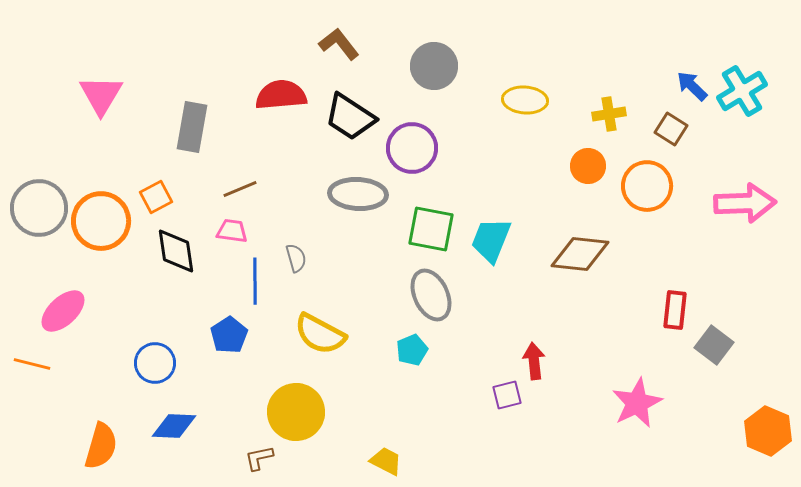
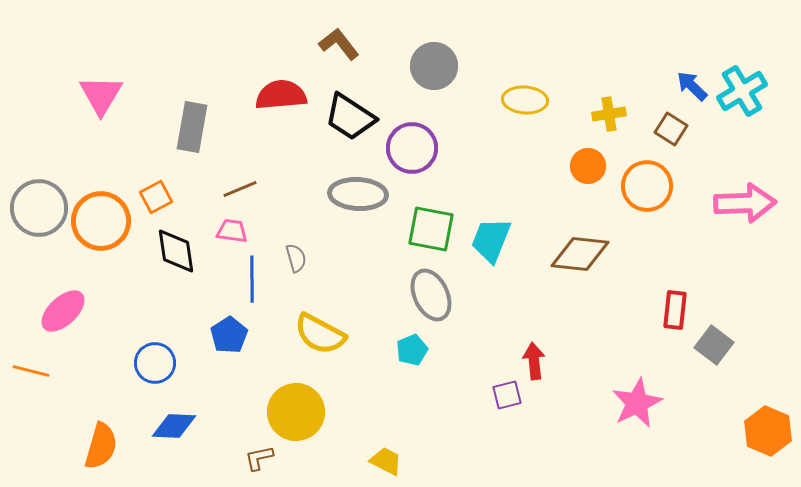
blue line at (255, 281): moved 3 px left, 2 px up
orange line at (32, 364): moved 1 px left, 7 px down
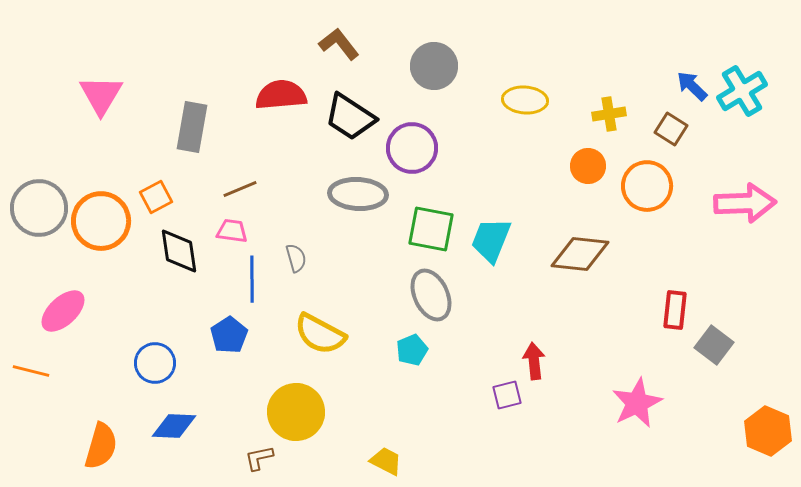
black diamond at (176, 251): moved 3 px right
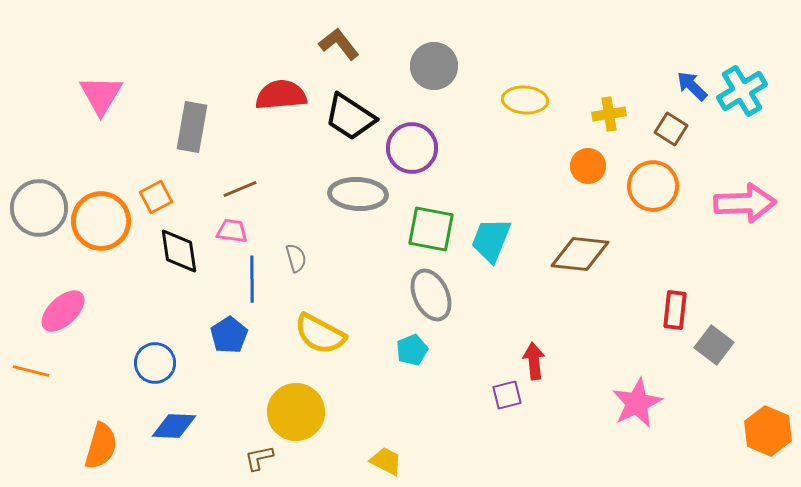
orange circle at (647, 186): moved 6 px right
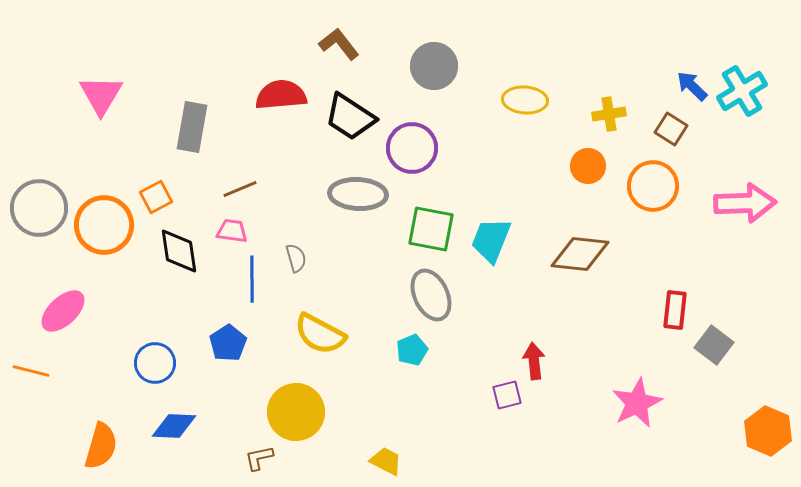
orange circle at (101, 221): moved 3 px right, 4 px down
blue pentagon at (229, 335): moved 1 px left, 8 px down
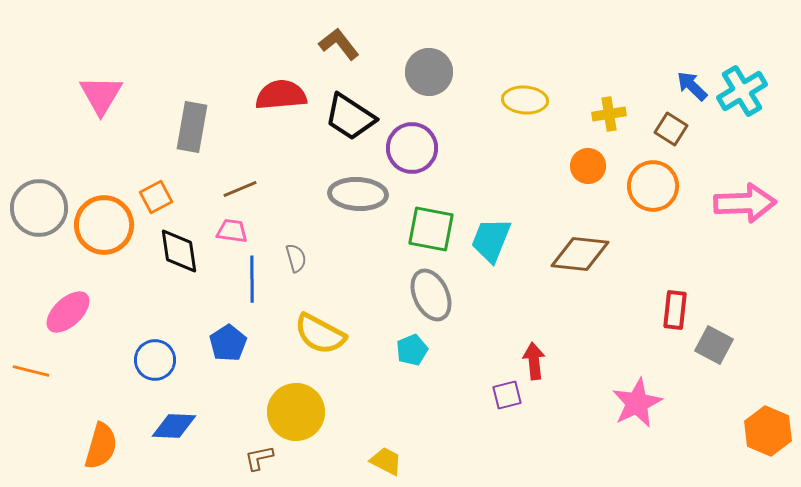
gray circle at (434, 66): moved 5 px left, 6 px down
pink ellipse at (63, 311): moved 5 px right, 1 px down
gray square at (714, 345): rotated 9 degrees counterclockwise
blue circle at (155, 363): moved 3 px up
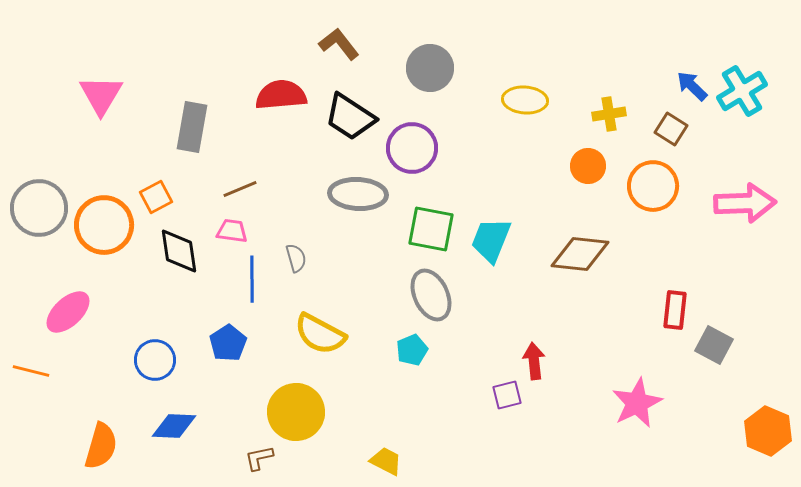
gray circle at (429, 72): moved 1 px right, 4 px up
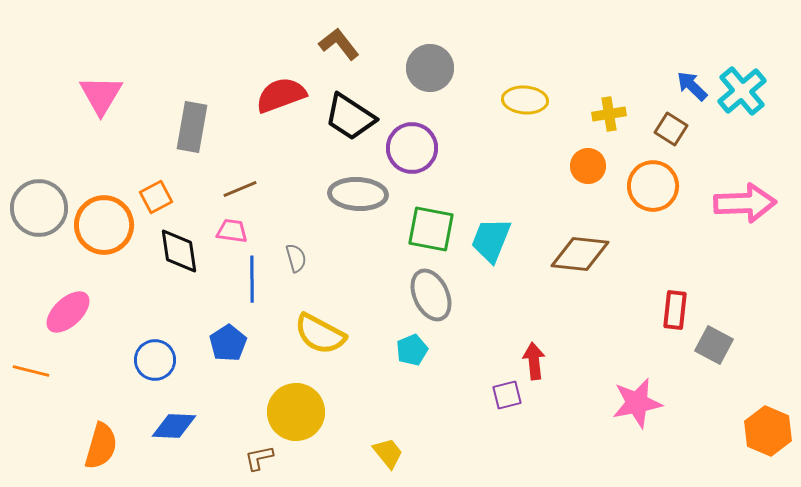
cyan cross at (742, 91): rotated 9 degrees counterclockwise
red semicircle at (281, 95): rotated 15 degrees counterclockwise
pink star at (637, 403): rotated 15 degrees clockwise
yellow trapezoid at (386, 461): moved 2 px right, 8 px up; rotated 24 degrees clockwise
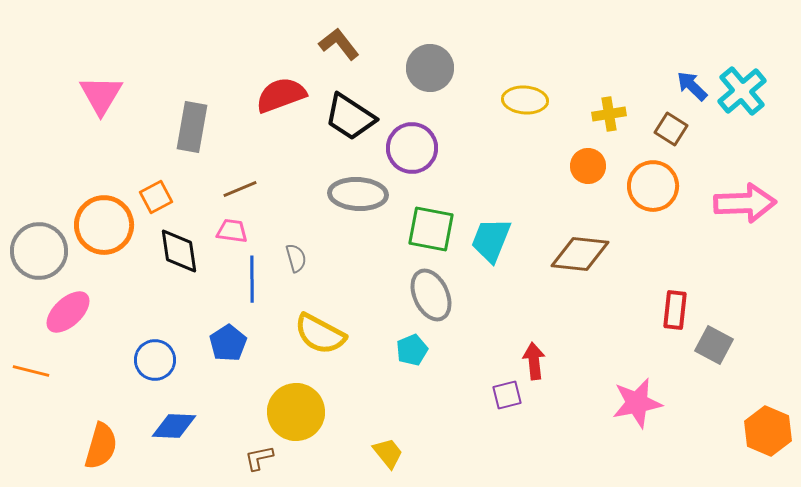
gray circle at (39, 208): moved 43 px down
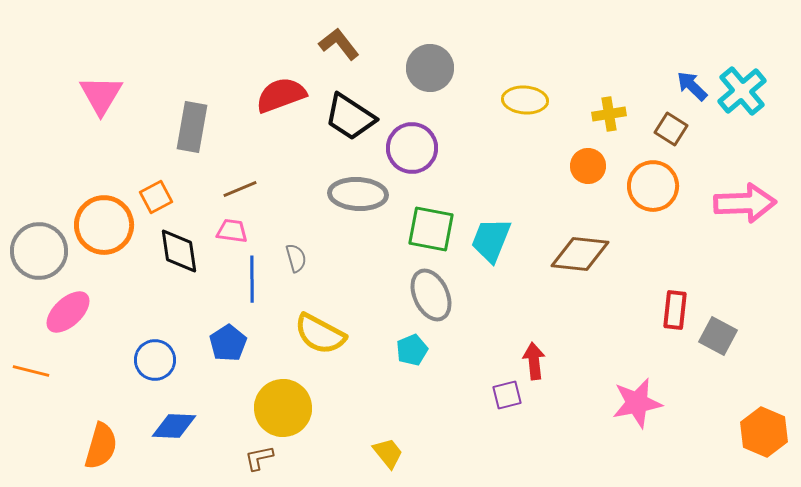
gray square at (714, 345): moved 4 px right, 9 px up
yellow circle at (296, 412): moved 13 px left, 4 px up
orange hexagon at (768, 431): moved 4 px left, 1 px down
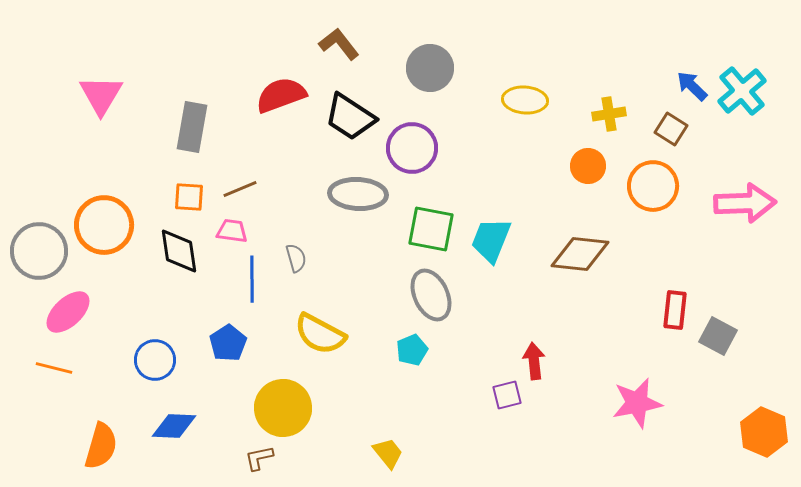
orange square at (156, 197): moved 33 px right; rotated 32 degrees clockwise
orange line at (31, 371): moved 23 px right, 3 px up
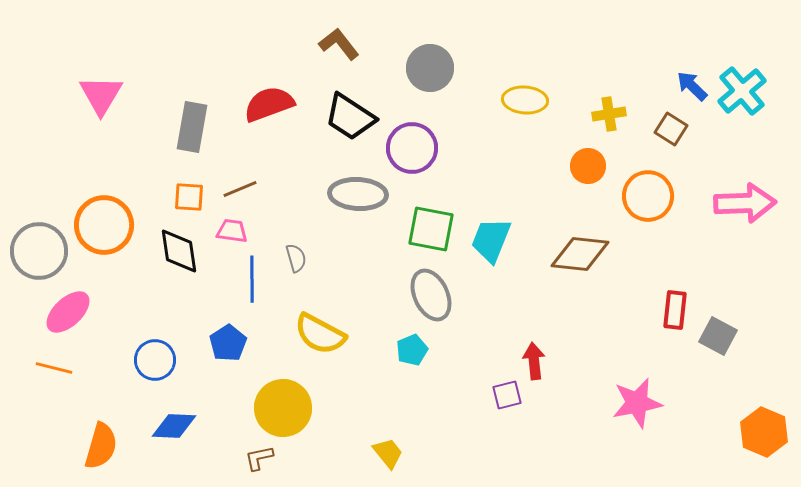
red semicircle at (281, 95): moved 12 px left, 9 px down
orange circle at (653, 186): moved 5 px left, 10 px down
